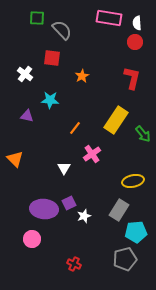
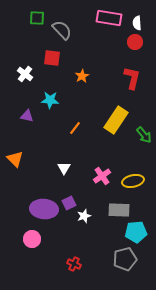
green arrow: moved 1 px right, 1 px down
pink cross: moved 10 px right, 22 px down
gray rectangle: rotated 60 degrees clockwise
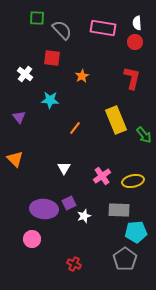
pink rectangle: moved 6 px left, 10 px down
purple triangle: moved 8 px left, 1 px down; rotated 40 degrees clockwise
yellow rectangle: rotated 56 degrees counterclockwise
gray pentagon: rotated 20 degrees counterclockwise
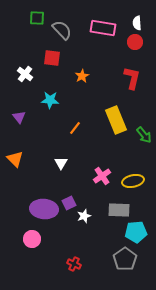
white triangle: moved 3 px left, 5 px up
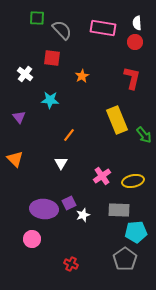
yellow rectangle: moved 1 px right
orange line: moved 6 px left, 7 px down
white star: moved 1 px left, 1 px up
red cross: moved 3 px left
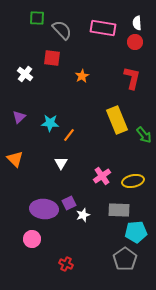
cyan star: moved 23 px down
purple triangle: rotated 24 degrees clockwise
red cross: moved 5 px left
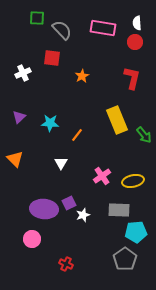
white cross: moved 2 px left, 1 px up; rotated 28 degrees clockwise
orange line: moved 8 px right
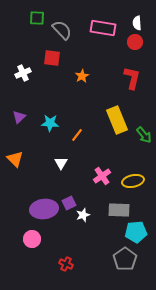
purple ellipse: rotated 12 degrees counterclockwise
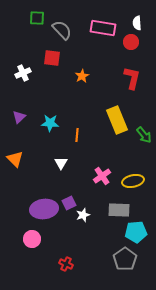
red circle: moved 4 px left
orange line: rotated 32 degrees counterclockwise
